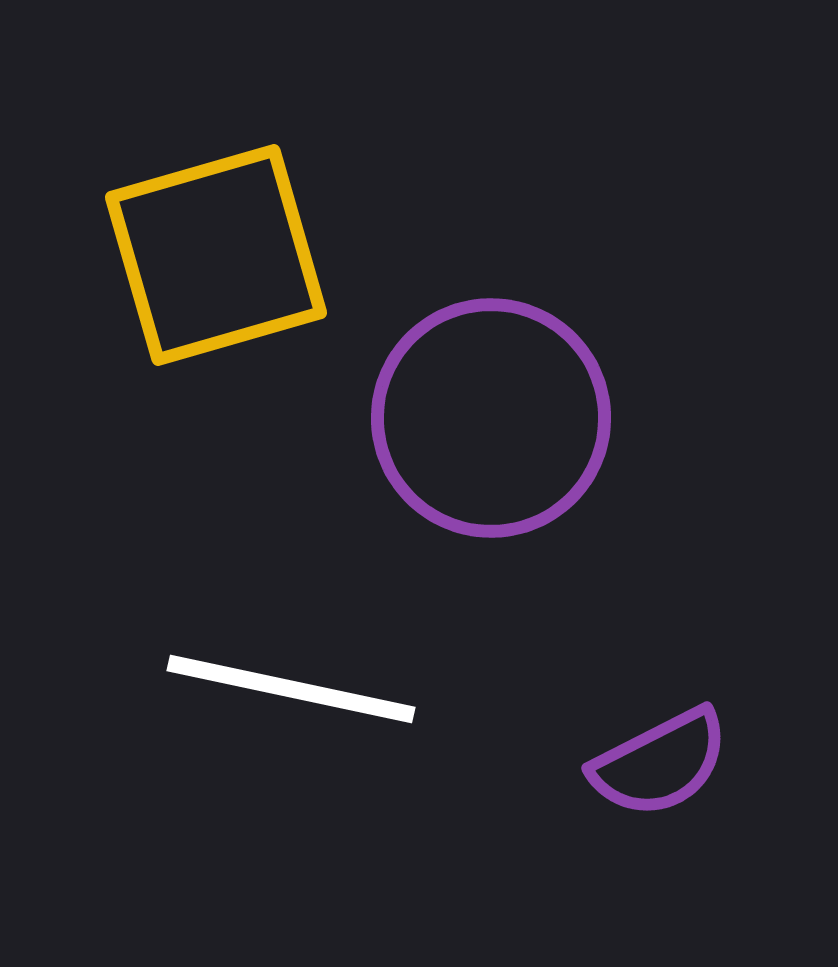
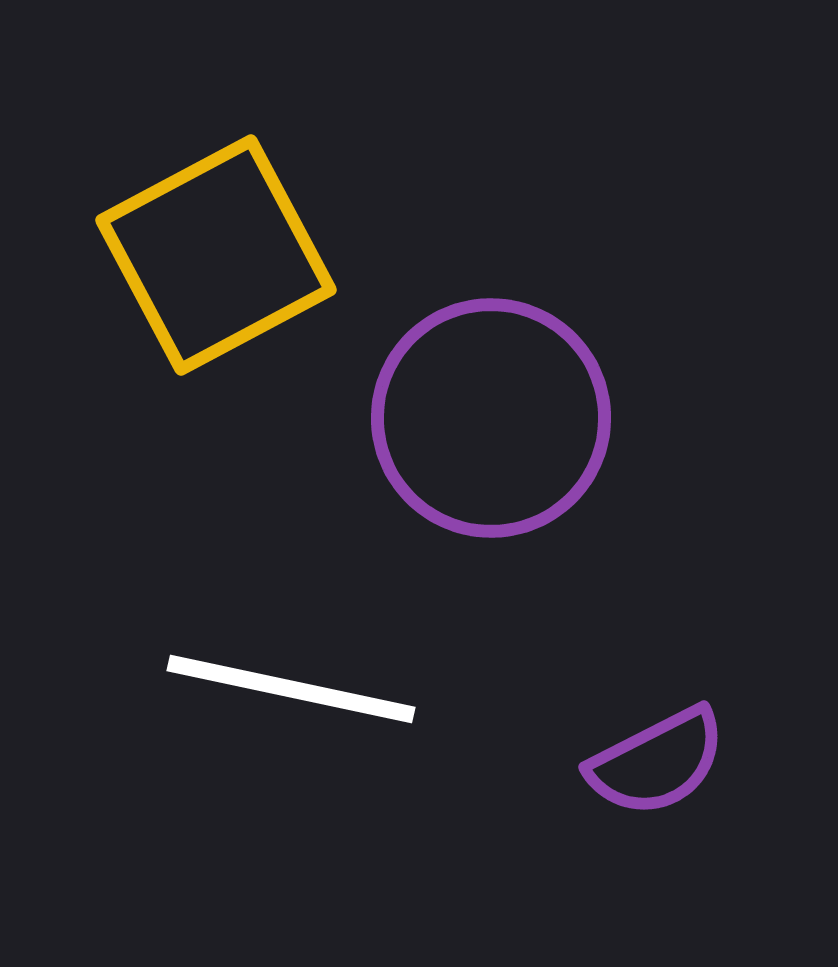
yellow square: rotated 12 degrees counterclockwise
purple semicircle: moved 3 px left, 1 px up
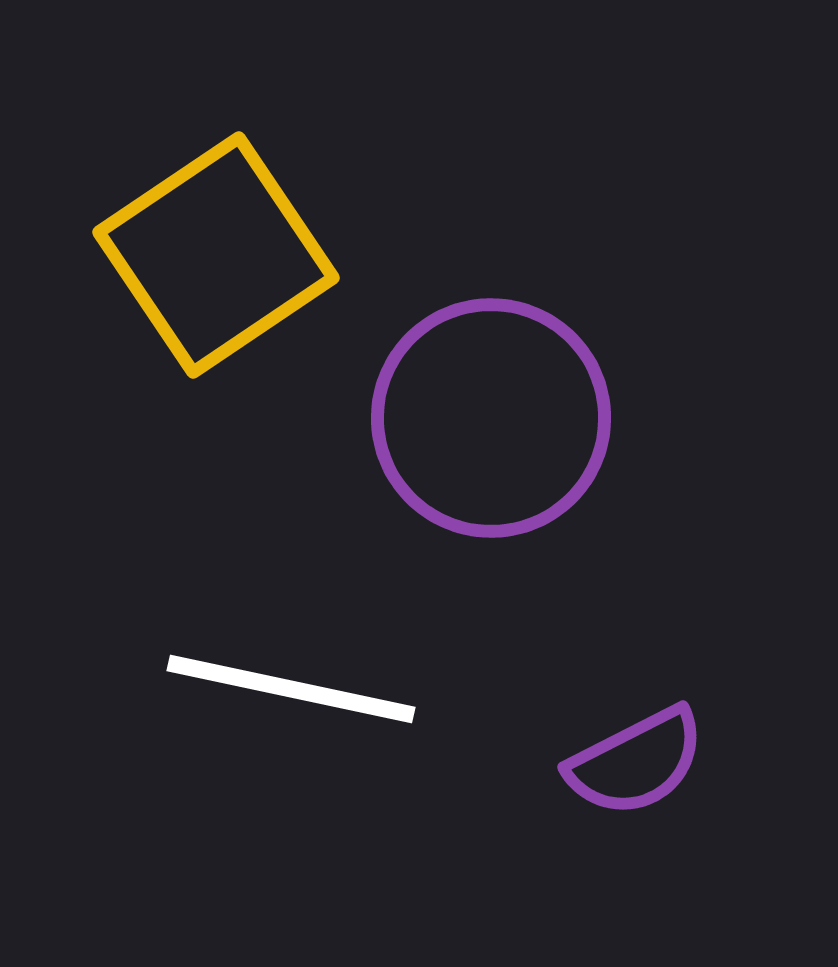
yellow square: rotated 6 degrees counterclockwise
purple semicircle: moved 21 px left
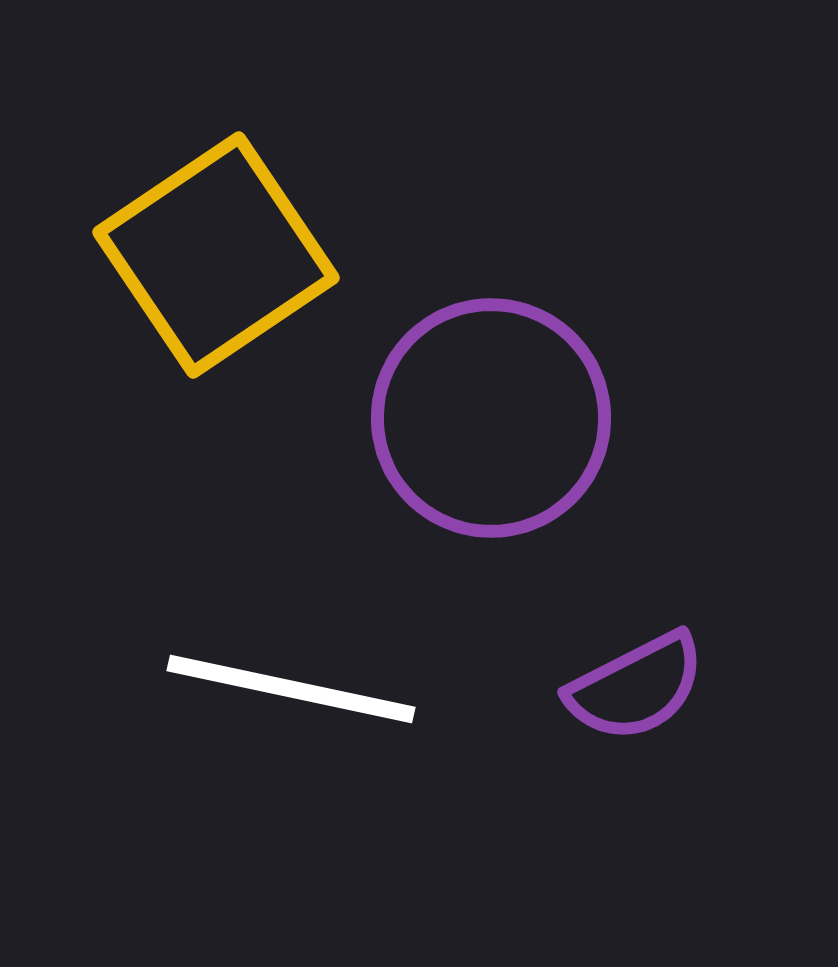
purple semicircle: moved 75 px up
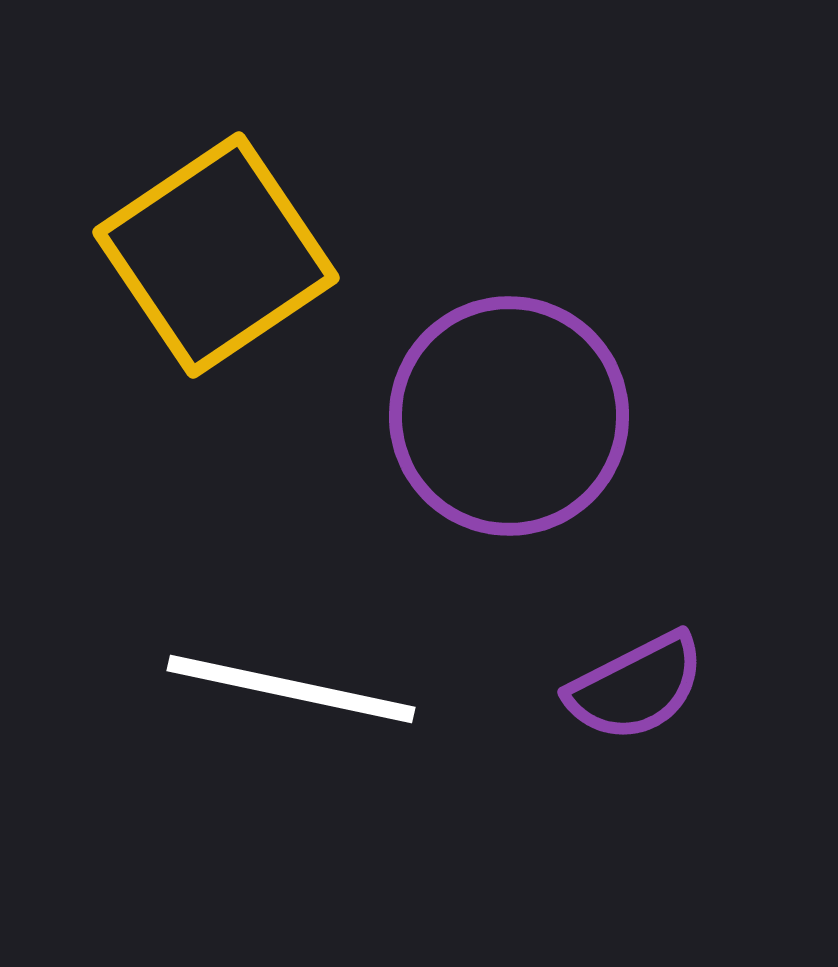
purple circle: moved 18 px right, 2 px up
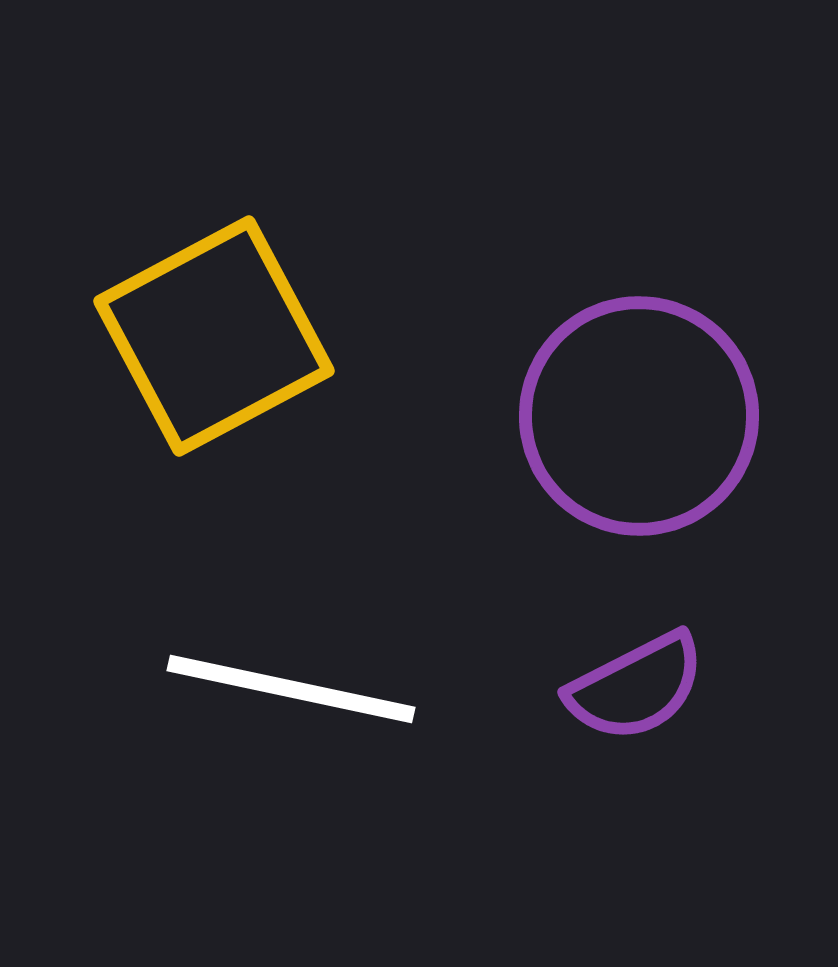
yellow square: moved 2 px left, 81 px down; rotated 6 degrees clockwise
purple circle: moved 130 px right
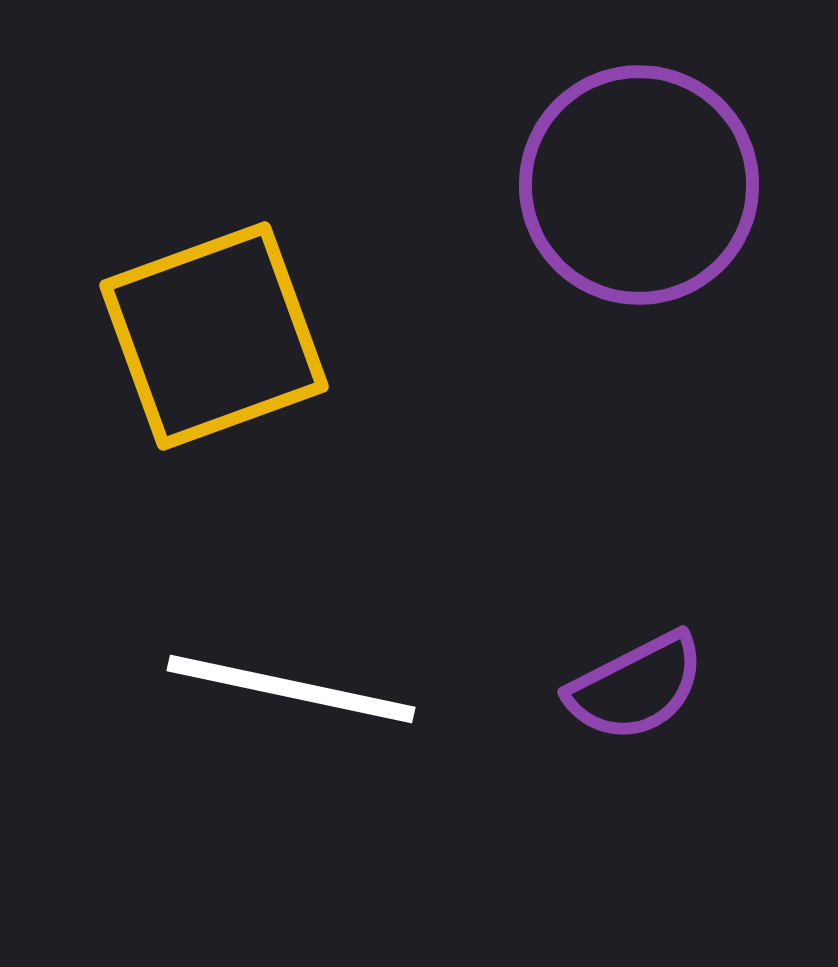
yellow square: rotated 8 degrees clockwise
purple circle: moved 231 px up
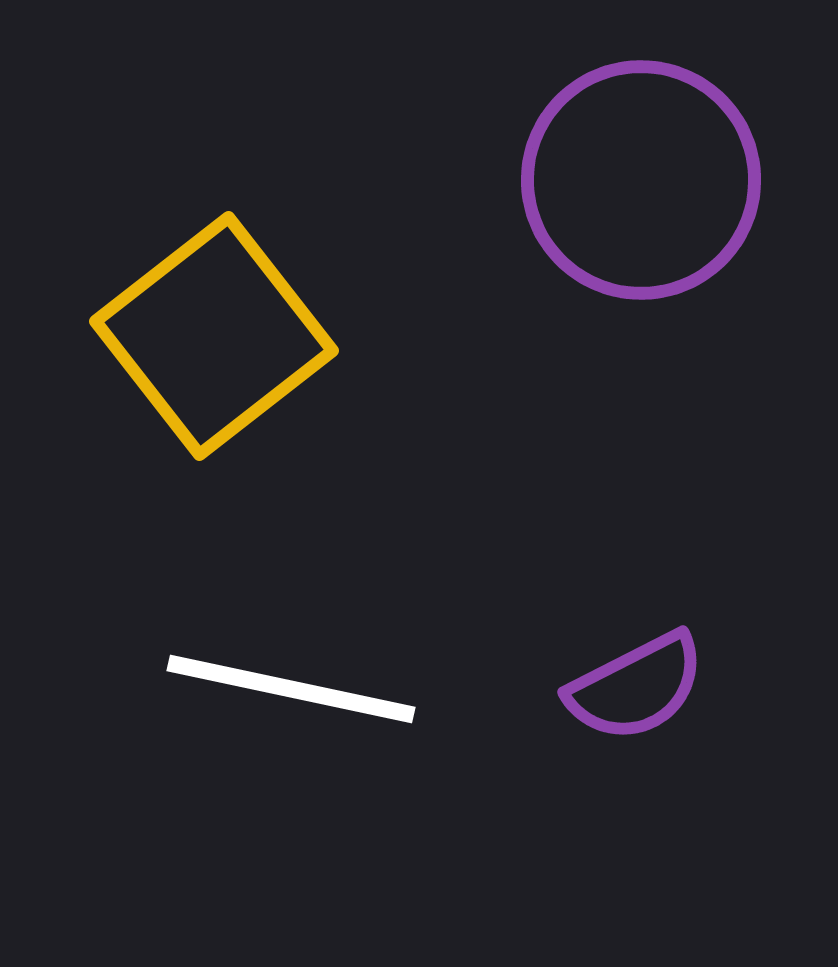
purple circle: moved 2 px right, 5 px up
yellow square: rotated 18 degrees counterclockwise
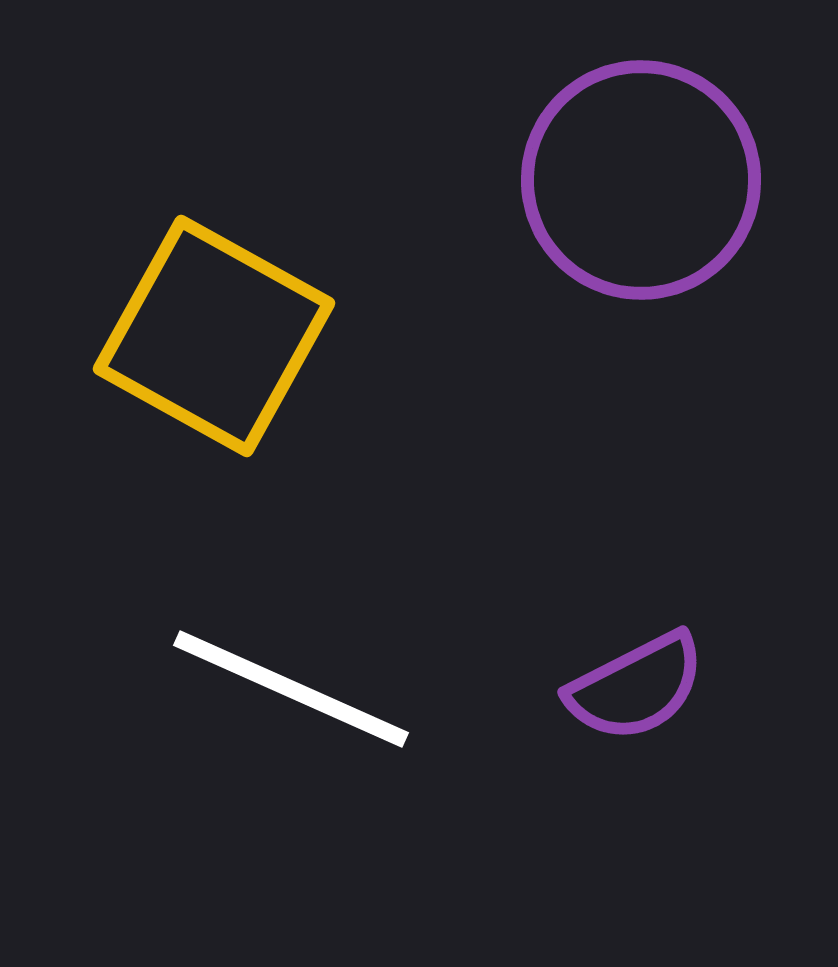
yellow square: rotated 23 degrees counterclockwise
white line: rotated 12 degrees clockwise
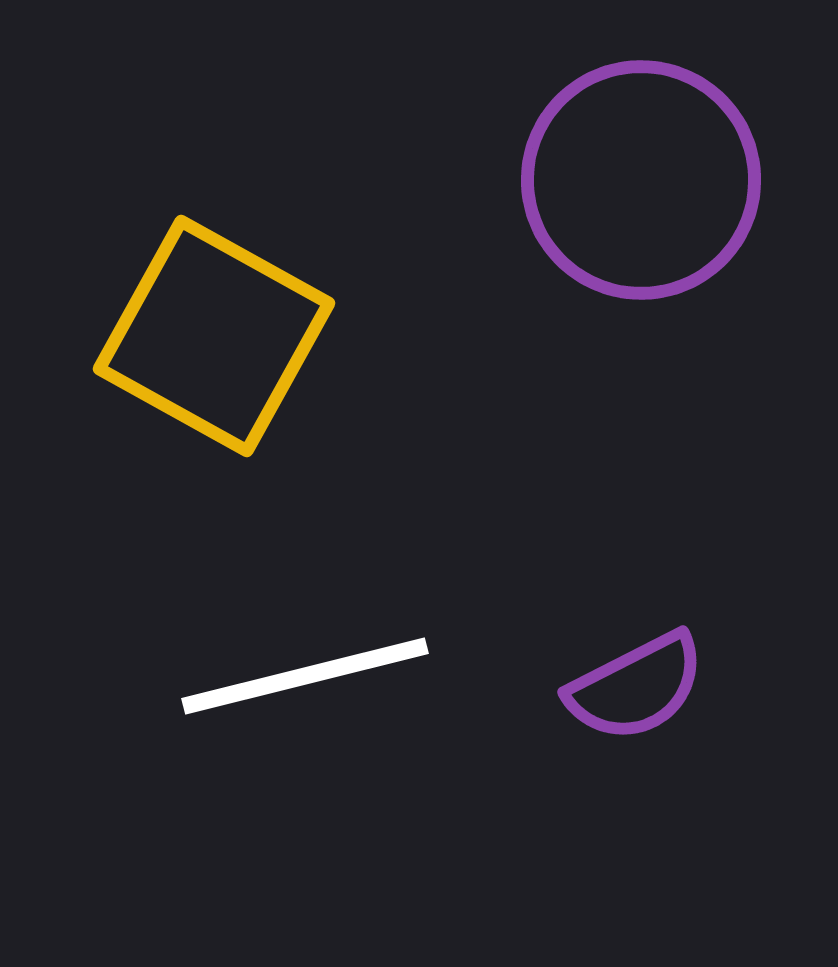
white line: moved 14 px right, 13 px up; rotated 38 degrees counterclockwise
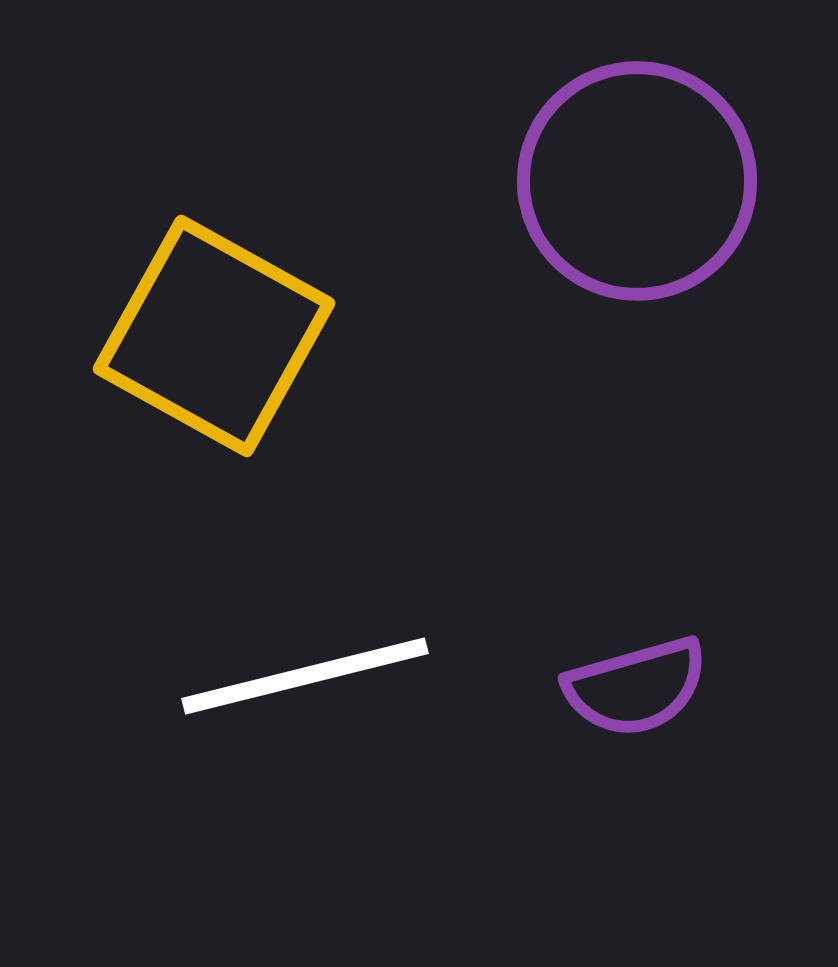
purple circle: moved 4 px left, 1 px down
purple semicircle: rotated 11 degrees clockwise
